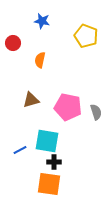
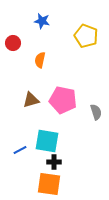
pink pentagon: moved 5 px left, 7 px up
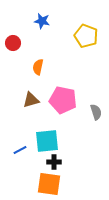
orange semicircle: moved 2 px left, 7 px down
cyan square: rotated 15 degrees counterclockwise
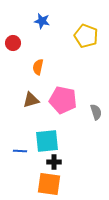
blue line: moved 1 px down; rotated 32 degrees clockwise
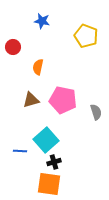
red circle: moved 4 px down
cyan square: moved 1 px left, 1 px up; rotated 35 degrees counterclockwise
black cross: rotated 16 degrees counterclockwise
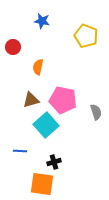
cyan square: moved 15 px up
orange square: moved 7 px left
